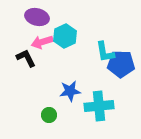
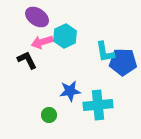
purple ellipse: rotated 20 degrees clockwise
black L-shape: moved 1 px right, 2 px down
blue pentagon: moved 2 px right, 2 px up
cyan cross: moved 1 px left, 1 px up
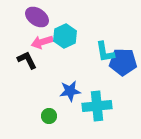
cyan cross: moved 1 px left, 1 px down
green circle: moved 1 px down
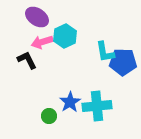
blue star: moved 11 px down; rotated 25 degrees counterclockwise
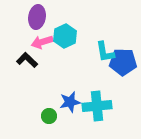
purple ellipse: rotated 65 degrees clockwise
black L-shape: rotated 20 degrees counterclockwise
blue star: rotated 20 degrees clockwise
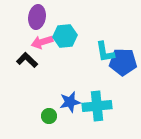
cyan hexagon: rotated 20 degrees clockwise
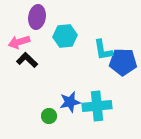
pink arrow: moved 23 px left
cyan L-shape: moved 2 px left, 2 px up
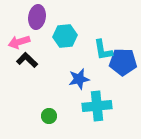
blue star: moved 9 px right, 23 px up
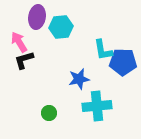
cyan hexagon: moved 4 px left, 9 px up
pink arrow: rotated 75 degrees clockwise
black L-shape: moved 3 px left; rotated 60 degrees counterclockwise
green circle: moved 3 px up
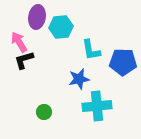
cyan L-shape: moved 12 px left
green circle: moved 5 px left, 1 px up
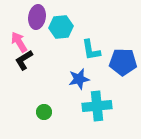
black L-shape: rotated 15 degrees counterclockwise
